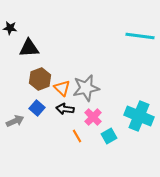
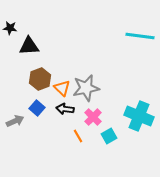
black triangle: moved 2 px up
orange line: moved 1 px right
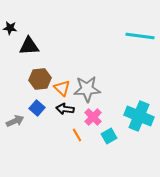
brown hexagon: rotated 15 degrees clockwise
gray star: moved 1 px right, 1 px down; rotated 8 degrees clockwise
orange line: moved 1 px left, 1 px up
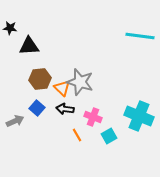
gray star: moved 7 px left, 7 px up; rotated 20 degrees clockwise
pink cross: rotated 24 degrees counterclockwise
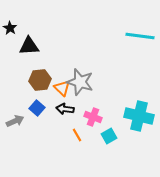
black star: rotated 24 degrees clockwise
brown hexagon: moved 1 px down
cyan cross: rotated 8 degrees counterclockwise
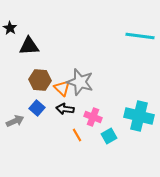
brown hexagon: rotated 10 degrees clockwise
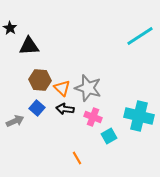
cyan line: rotated 40 degrees counterclockwise
gray star: moved 8 px right, 6 px down
orange line: moved 23 px down
